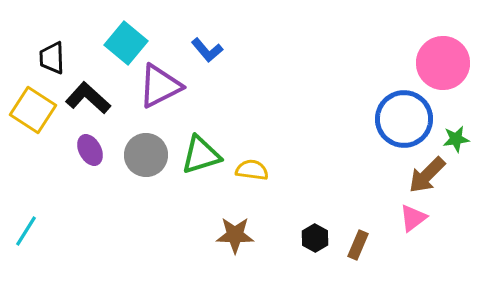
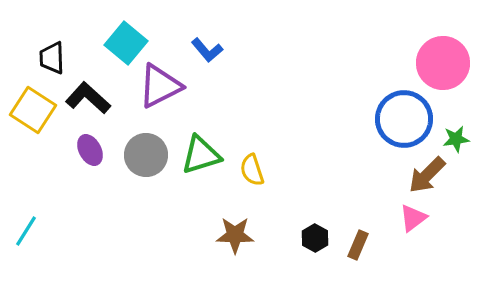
yellow semicircle: rotated 116 degrees counterclockwise
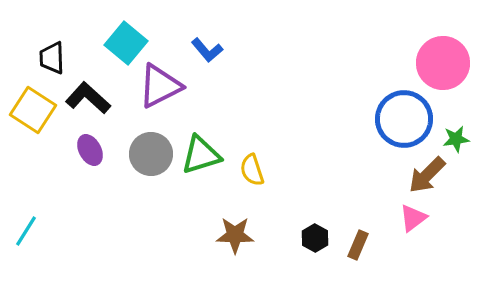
gray circle: moved 5 px right, 1 px up
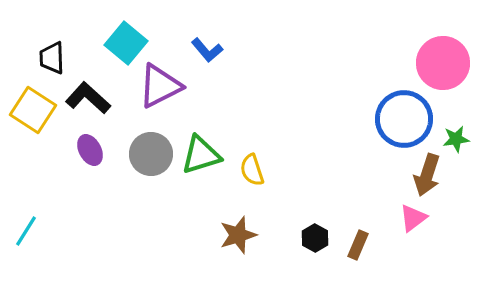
brown arrow: rotated 27 degrees counterclockwise
brown star: moved 3 px right; rotated 18 degrees counterclockwise
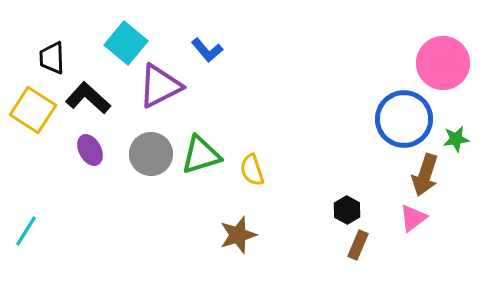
brown arrow: moved 2 px left
black hexagon: moved 32 px right, 28 px up
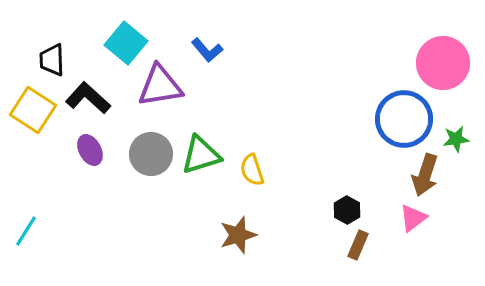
black trapezoid: moved 2 px down
purple triangle: rotated 18 degrees clockwise
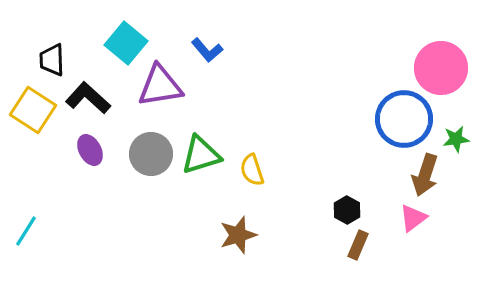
pink circle: moved 2 px left, 5 px down
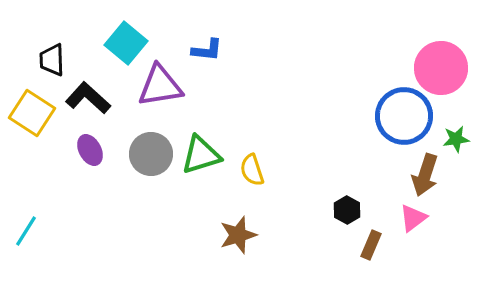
blue L-shape: rotated 44 degrees counterclockwise
yellow square: moved 1 px left, 3 px down
blue circle: moved 3 px up
brown rectangle: moved 13 px right
